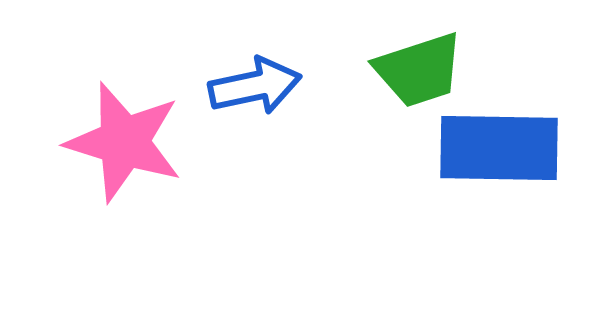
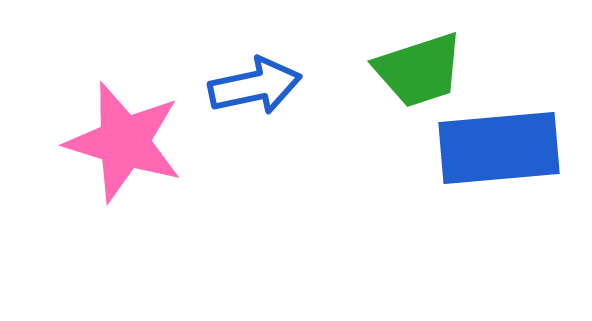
blue rectangle: rotated 6 degrees counterclockwise
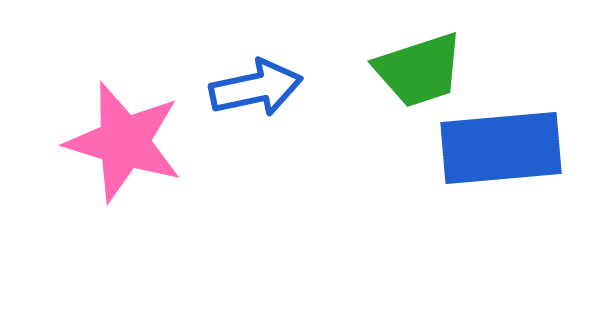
blue arrow: moved 1 px right, 2 px down
blue rectangle: moved 2 px right
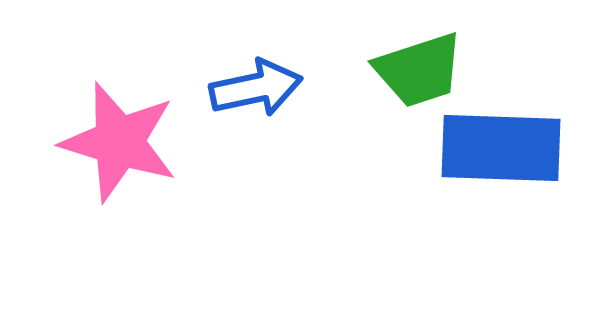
pink star: moved 5 px left
blue rectangle: rotated 7 degrees clockwise
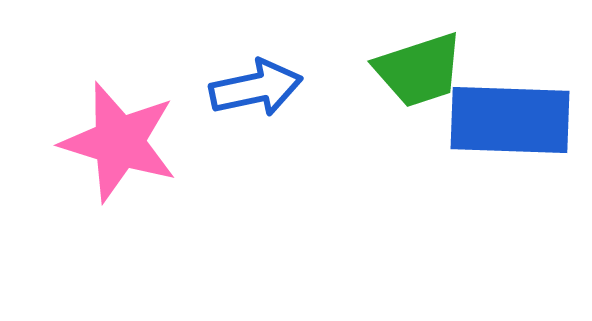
blue rectangle: moved 9 px right, 28 px up
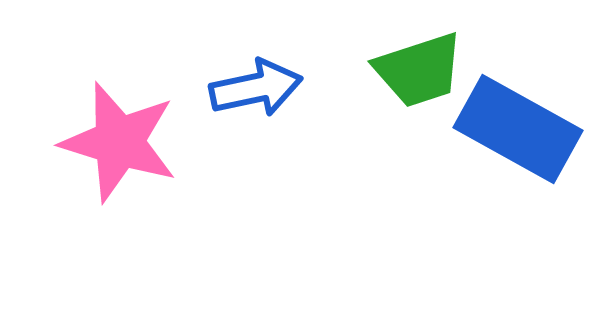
blue rectangle: moved 8 px right, 9 px down; rotated 27 degrees clockwise
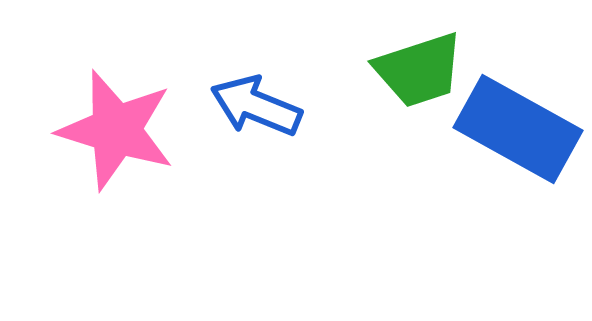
blue arrow: moved 18 px down; rotated 146 degrees counterclockwise
pink star: moved 3 px left, 12 px up
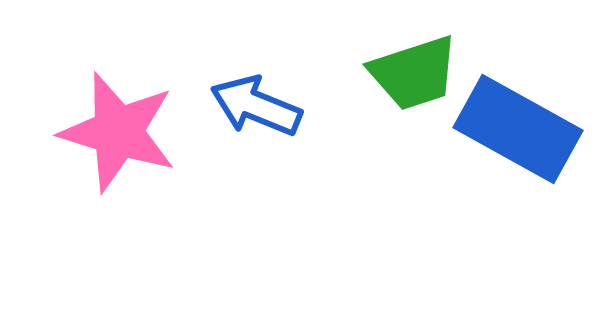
green trapezoid: moved 5 px left, 3 px down
pink star: moved 2 px right, 2 px down
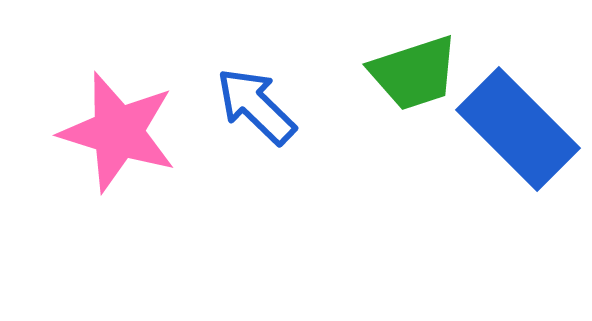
blue arrow: rotated 22 degrees clockwise
blue rectangle: rotated 16 degrees clockwise
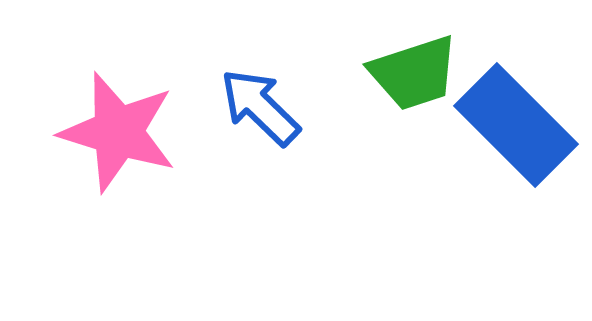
blue arrow: moved 4 px right, 1 px down
blue rectangle: moved 2 px left, 4 px up
